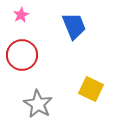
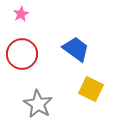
pink star: moved 1 px up
blue trapezoid: moved 2 px right, 23 px down; rotated 32 degrees counterclockwise
red circle: moved 1 px up
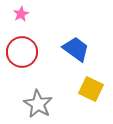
red circle: moved 2 px up
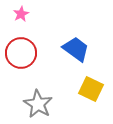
red circle: moved 1 px left, 1 px down
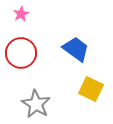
gray star: moved 2 px left
